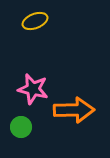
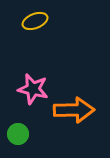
green circle: moved 3 px left, 7 px down
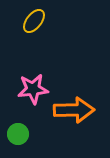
yellow ellipse: moved 1 px left; rotated 30 degrees counterclockwise
pink star: rotated 20 degrees counterclockwise
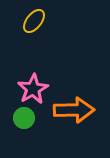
pink star: rotated 24 degrees counterclockwise
green circle: moved 6 px right, 16 px up
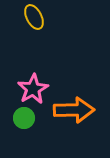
yellow ellipse: moved 4 px up; rotated 65 degrees counterclockwise
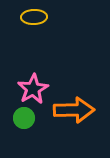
yellow ellipse: rotated 65 degrees counterclockwise
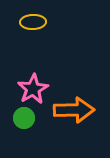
yellow ellipse: moved 1 px left, 5 px down
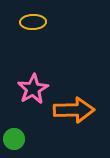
green circle: moved 10 px left, 21 px down
